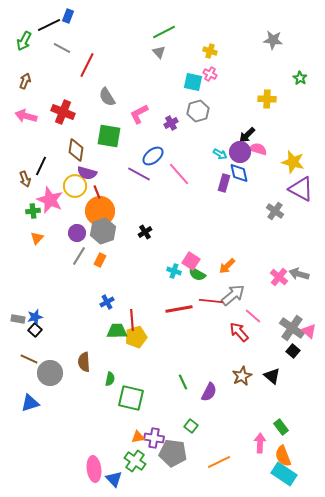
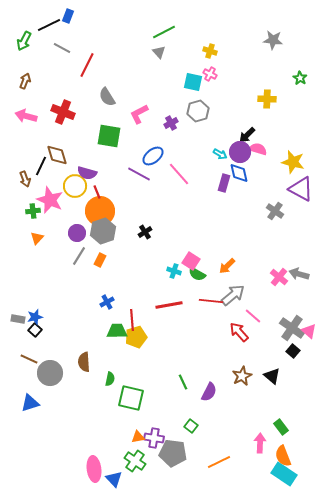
brown diamond at (76, 150): moved 19 px left, 5 px down; rotated 25 degrees counterclockwise
red line at (179, 309): moved 10 px left, 4 px up
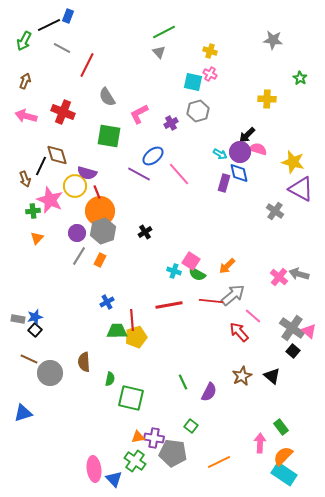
blue triangle at (30, 403): moved 7 px left, 10 px down
orange semicircle at (283, 456): rotated 65 degrees clockwise
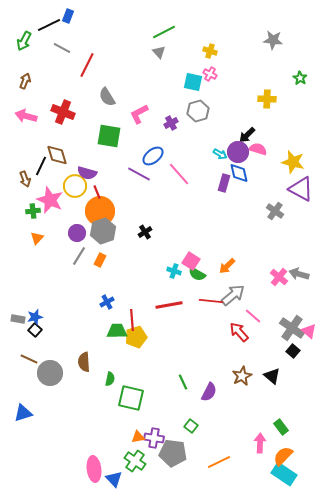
purple circle at (240, 152): moved 2 px left
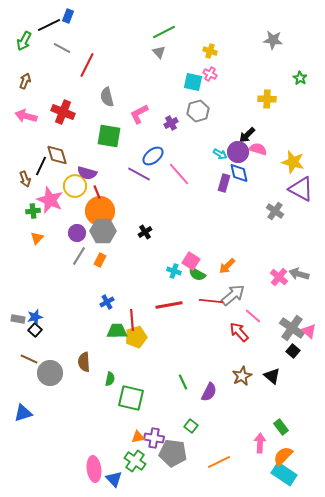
gray semicircle at (107, 97): rotated 18 degrees clockwise
gray hexagon at (103, 231): rotated 20 degrees clockwise
